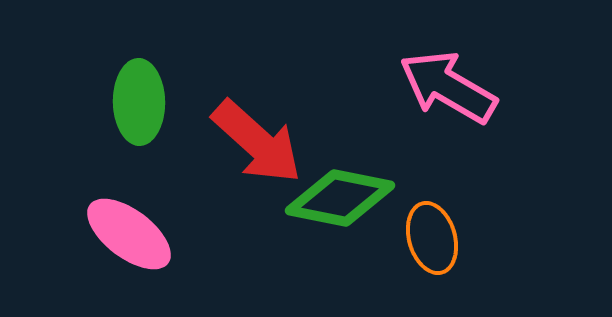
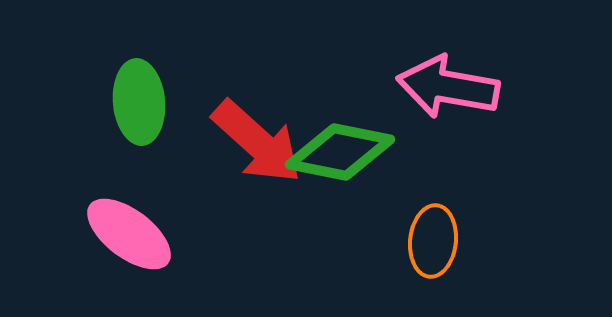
pink arrow: rotated 20 degrees counterclockwise
green ellipse: rotated 4 degrees counterclockwise
green diamond: moved 46 px up
orange ellipse: moved 1 px right, 3 px down; rotated 22 degrees clockwise
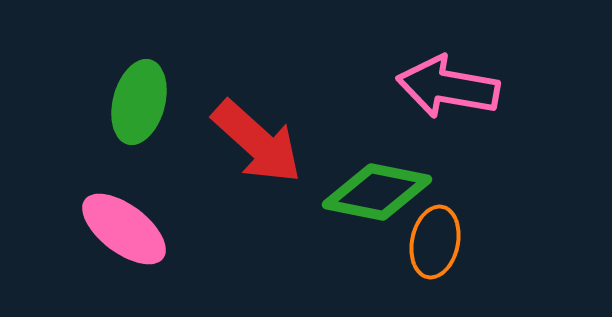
green ellipse: rotated 20 degrees clockwise
green diamond: moved 37 px right, 40 px down
pink ellipse: moved 5 px left, 5 px up
orange ellipse: moved 2 px right, 1 px down; rotated 6 degrees clockwise
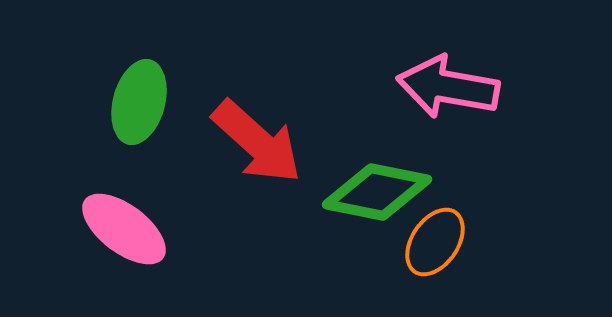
orange ellipse: rotated 22 degrees clockwise
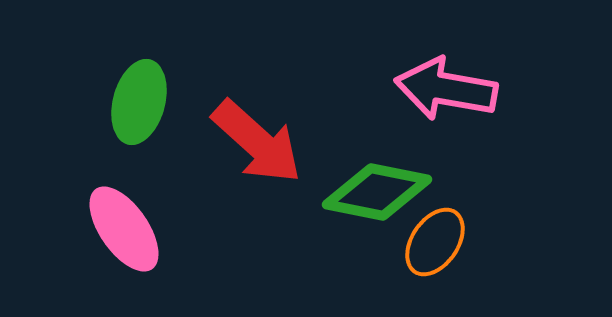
pink arrow: moved 2 px left, 2 px down
pink ellipse: rotated 18 degrees clockwise
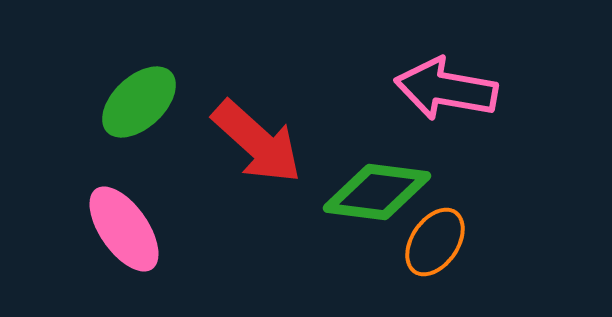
green ellipse: rotated 32 degrees clockwise
green diamond: rotated 4 degrees counterclockwise
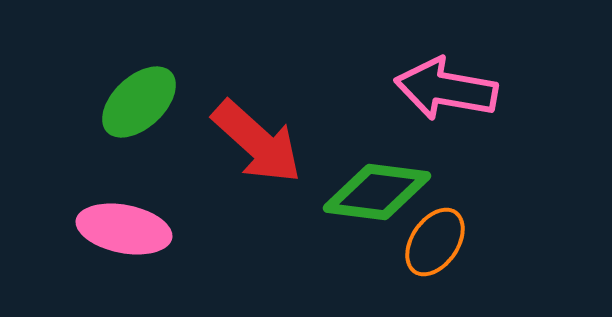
pink ellipse: rotated 44 degrees counterclockwise
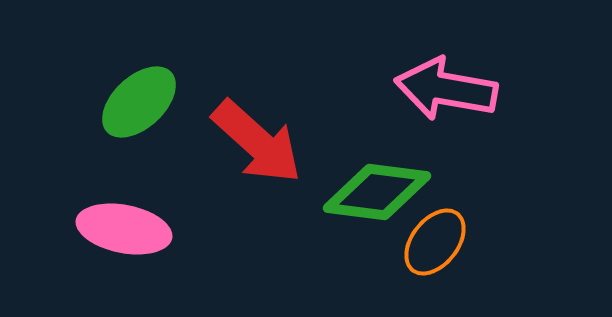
orange ellipse: rotated 4 degrees clockwise
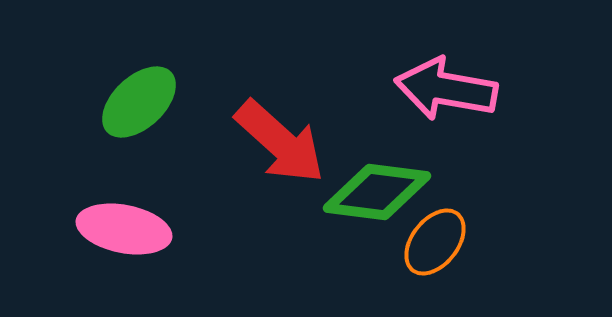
red arrow: moved 23 px right
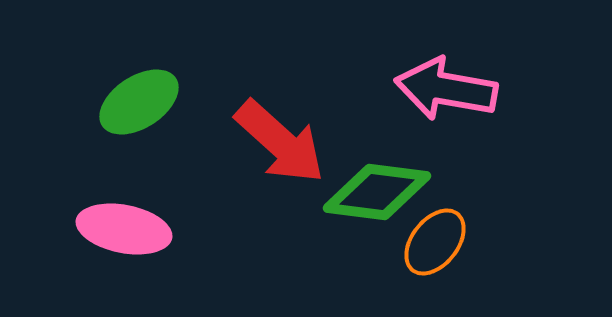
green ellipse: rotated 10 degrees clockwise
